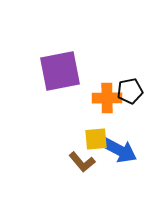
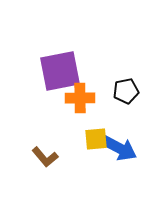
black pentagon: moved 4 px left
orange cross: moved 27 px left
blue arrow: moved 2 px up
brown L-shape: moved 37 px left, 5 px up
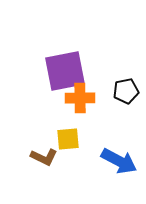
purple square: moved 5 px right
yellow square: moved 28 px left
blue arrow: moved 13 px down
brown L-shape: moved 1 px left; rotated 24 degrees counterclockwise
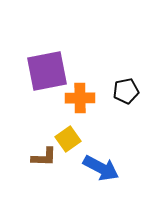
purple square: moved 18 px left
yellow square: rotated 30 degrees counterclockwise
brown L-shape: rotated 24 degrees counterclockwise
blue arrow: moved 18 px left, 7 px down
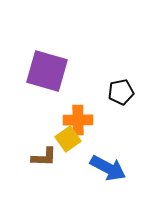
purple square: rotated 27 degrees clockwise
black pentagon: moved 5 px left, 1 px down
orange cross: moved 2 px left, 22 px down
blue arrow: moved 7 px right
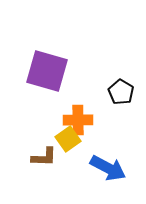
black pentagon: rotated 30 degrees counterclockwise
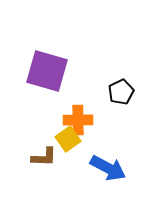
black pentagon: rotated 15 degrees clockwise
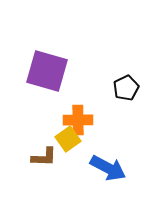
black pentagon: moved 5 px right, 4 px up
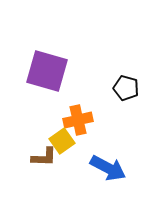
black pentagon: rotated 30 degrees counterclockwise
orange cross: rotated 12 degrees counterclockwise
yellow square: moved 6 px left, 2 px down
